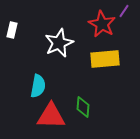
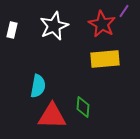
white star: moved 5 px left, 17 px up
red triangle: moved 1 px right
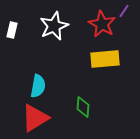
red triangle: moved 17 px left, 2 px down; rotated 32 degrees counterclockwise
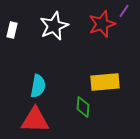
red star: rotated 24 degrees clockwise
yellow rectangle: moved 23 px down
red triangle: moved 2 px down; rotated 32 degrees clockwise
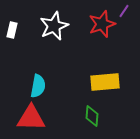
green diamond: moved 9 px right, 9 px down
red triangle: moved 4 px left, 2 px up
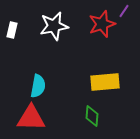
white star: rotated 12 degrees clockwise
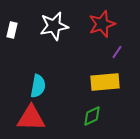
purple line: moved 7 px left, 41 px down
green diamond: rotated 60 degrees clockwise
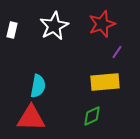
white star: rotated 16 degrees counterclockwise
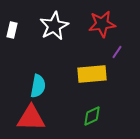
red star: rotated 12 degrees clockwise
yellow rectangle: moved 13 px left, 8 px up
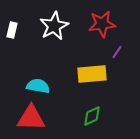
cyan semicircle: rotated 90 degrees counterclockwise
